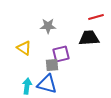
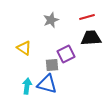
red line: moved 9 px left
gray star: moved 3 px right, 6 px up; rotated 21 degrees counterclockwise
black trapezoid: moved 2 px right
purple square: moved 5 px right; rotated 12 degrees counterclockwise
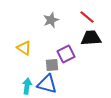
red line: rotated 56 degrees clockwise
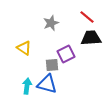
gray star: moved 3 px down
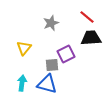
yellow triangle: rotated 35 degrees clockwise
cyan arrow: moved 5 px left, 3 px up
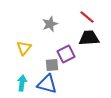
gray star: moved 1 px left, 1 px down
black trapezoid: moved 2 px left
